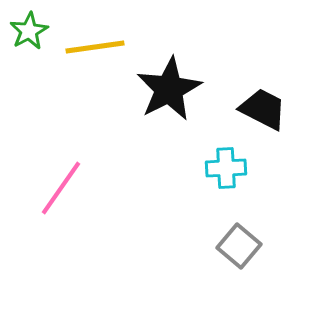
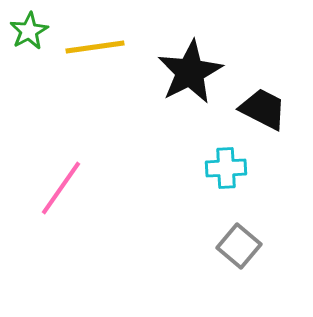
black star: moved 21 px right, 17 px up
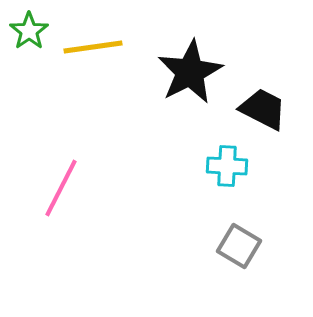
green star: rotated 6 degrees counterclockwise
yellow line: moved 2 px left
cyan cross: moved 1 px right, 2 px up; rotated 6 degrees clockwise
pink line: rotated 8 degrees counterclockwise
gray square: rotated 9 degrees counterclockwise
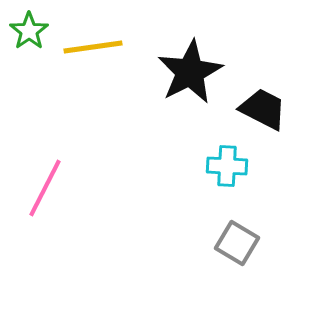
pink line: moved 16 px left
gray square: moved 2 px left, 3 px up
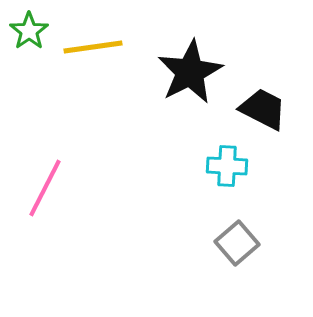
gray square: rotated 18 degrees clockwise
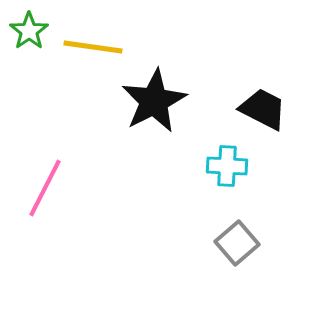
yellow line: rotated 16 degrees clockwise
black star: moved 36 px left, 29 px down
